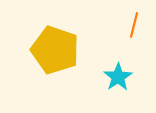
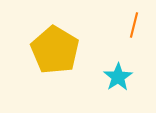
yellow pentagon: rotated 12 degrees clockwise
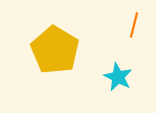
cyan star: rotated 12 degrees counterclockwise
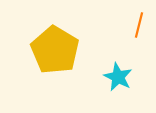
orange line: moved 5 px right
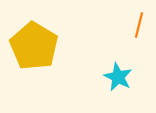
yellow pentagon: moved 21 px left, 4 px up
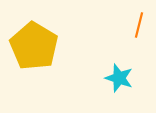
cyan star: moved 1 px right, 1 px down; rotated 8 degrees counterclockwise
